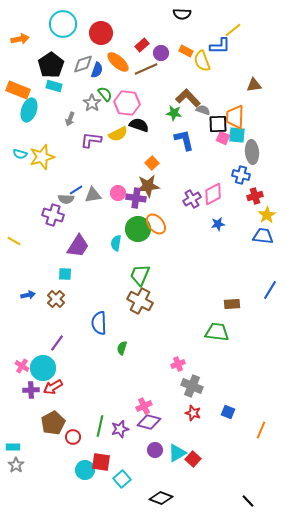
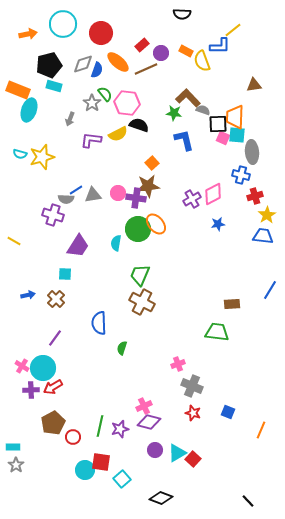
orange arrow at (20, 39): moved 8 px right, 5 px up
black pentagon at (51, 65): moved 2 px left; rotated 20 degrees clockwise
brown cross at (140, 301): moved 2 px right, 1 px down
purple line at (57, 343): moved 2 px left, 5 px up
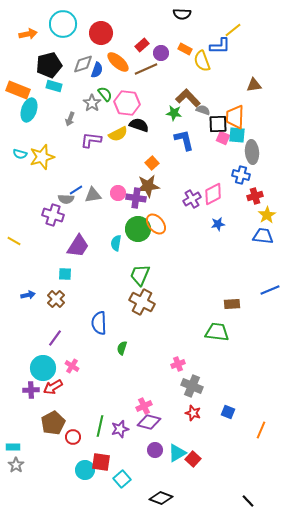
orange rectangle at (186, 51): moved 1 px left, 2 px up
blue line at (270, 290): rotated 36 degrees clockwise
pink cross at (22, 366): moved 50 px right
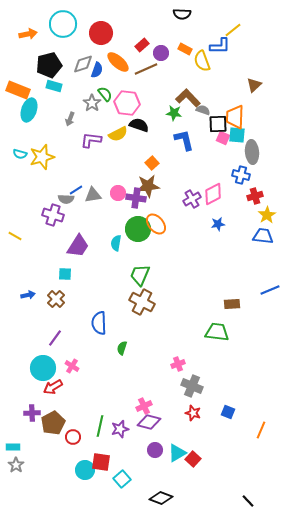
brown triangle at (254, 85): rotated 35 degrees counterclockwise
yellow line at (14, 241): moved 1 px right, 5 px up
purple cross at (31, 390): moved 1 px right, 23 px down
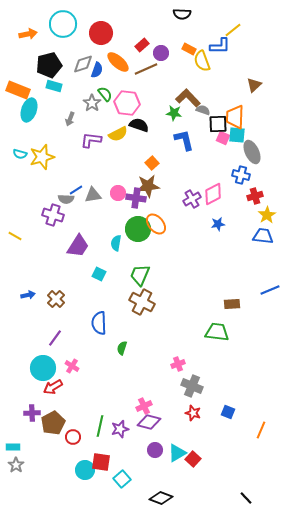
orange rectangle at (185, 49): moved 4 px right
gray ellipse at (252, 152): rotated 20 degrees counterclockwise
cyan square at (65, 274): moved 34 px right; rotated 24 degrees clockwise
black line at (248, 501): moved 2 px left, 3 px up
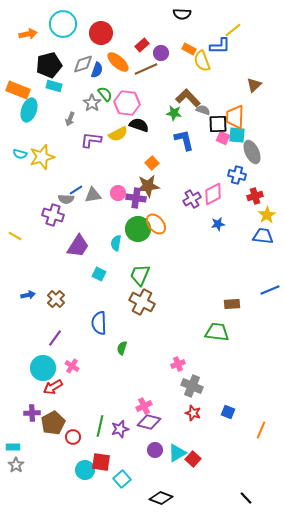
blue cross at (241, 175): moved 4 px left
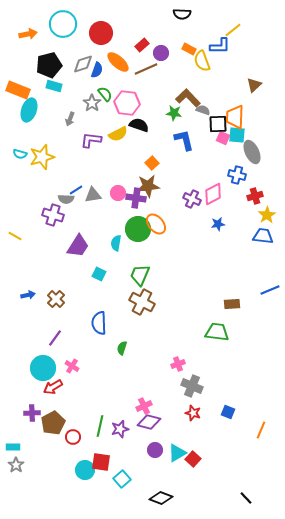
purple cross at (192, 199): rotated 36 degrees counterclockwise
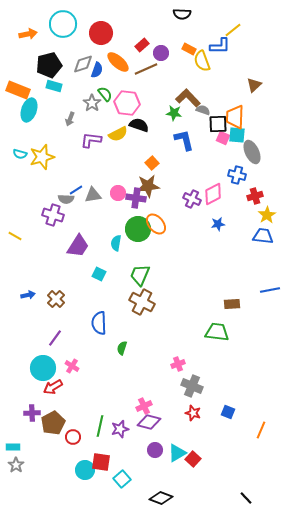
blue line at (270, 290): rotated 12 degrees clockwise
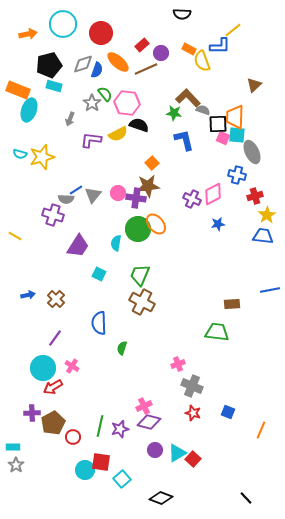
gray triangle at (93, 195): rotated 42 degrees counterclockwise
